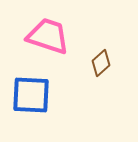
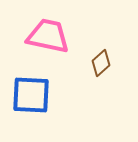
pink trapezoid: rotated 6 degrees counterclockwise
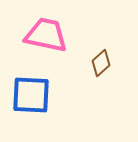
pink trapezoid: moved 2 px left, 1 px up
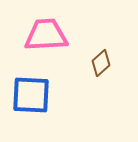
pink trapezoid: rotated 15 degrees counterclockwise
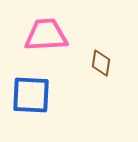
brown diamond: rotated 40 degrees counterclockwise
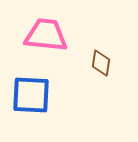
pink trapezoid: rotated 9 degrees clockwise
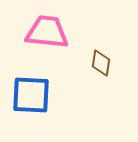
pink trapezoid: moved 1 px right, 3 px up
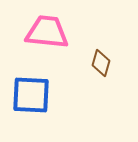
brown diamond: rotated 8 degrees clockwise
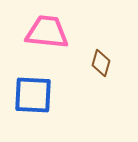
blue square: moved 2 px right
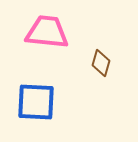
blue square: moved 3 px right, 7 px down
